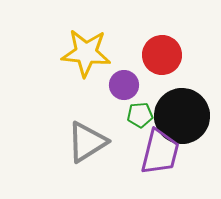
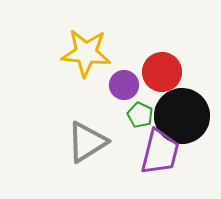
red circle: moved 17 px down
green pentagon: rotated 30 degrees clockwise
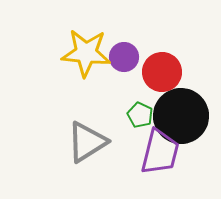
purple circle: moved 28 px up
black circle: moved 1 px left
